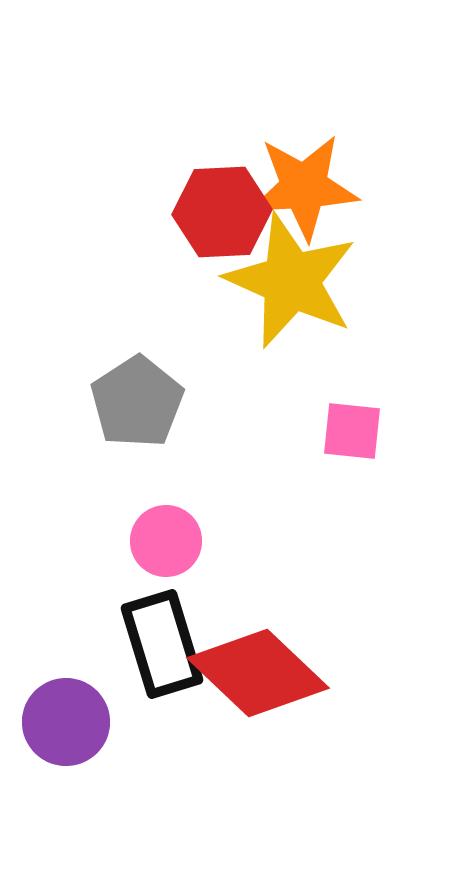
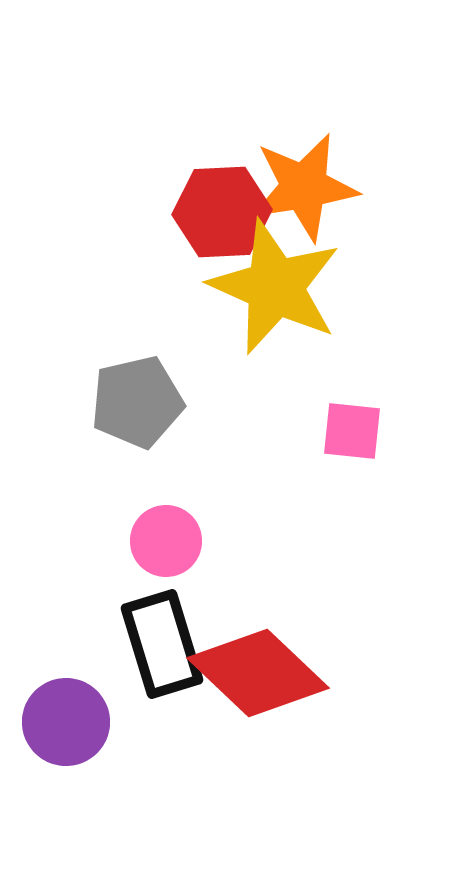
orange star: rotated 6 degrees counterclockwise
yellow star: moved 16 px left, 6 px down
gray pentagon: rotated 20 degrees clockwise
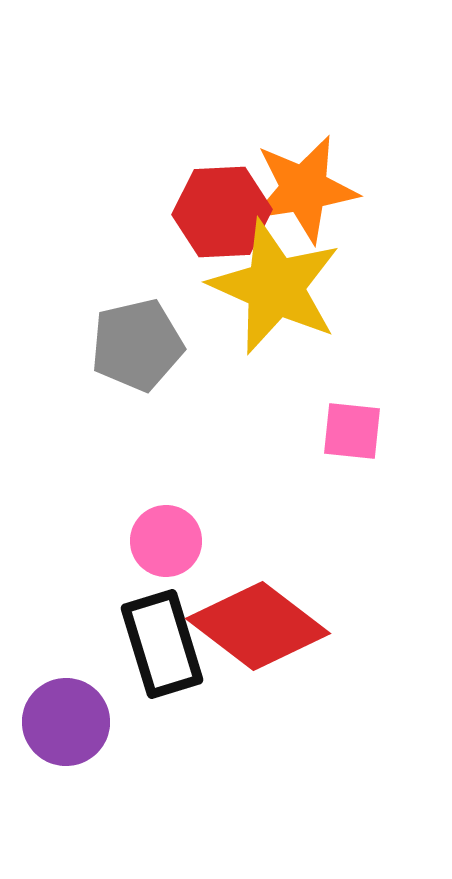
orange star: moved 2 px down
gray pentagon: moved 57 px up
red diamond: moved 47 px up; rotated 6 degrees counterclockwise
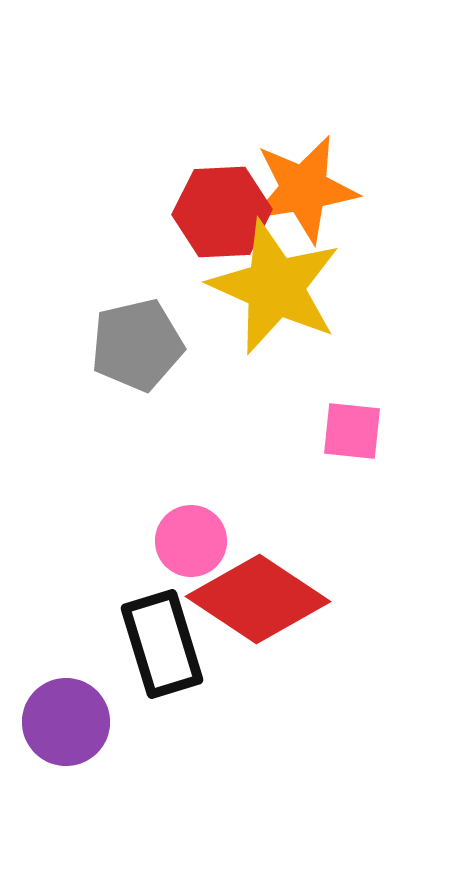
pink circle: moved 25 px right
red diamond: moved 27 px up; rotated 4 degrees counterclockwise
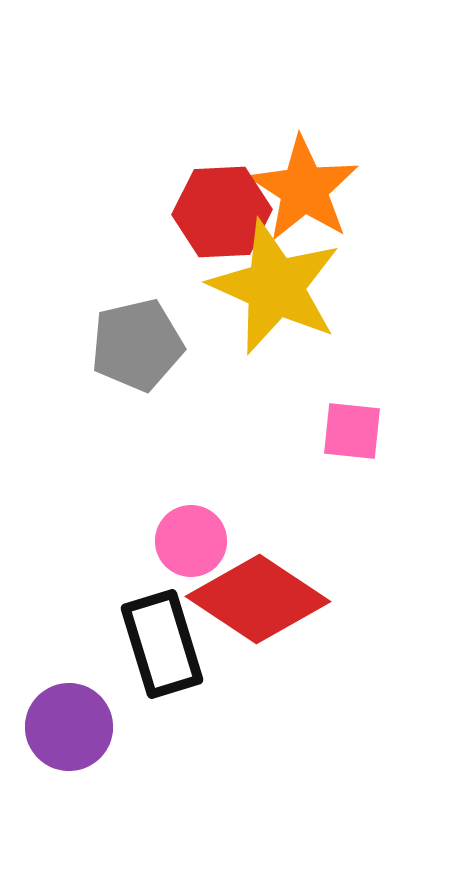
orange star: rotated 30 degrees counterclockwise
purple circle: moved 3 px right, 5 px down
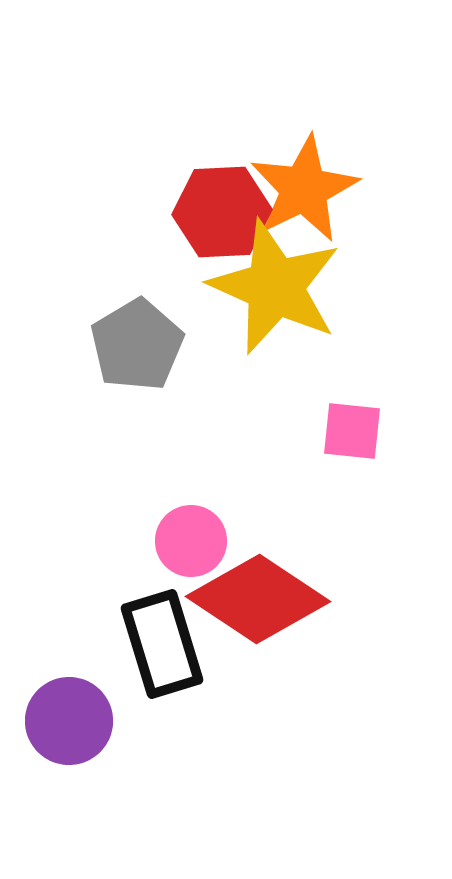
orange star: rotated 13 degrees clockwise
gray pentagon: rotated 18 degrees counterclockwise
purple circle: moved 6 px up
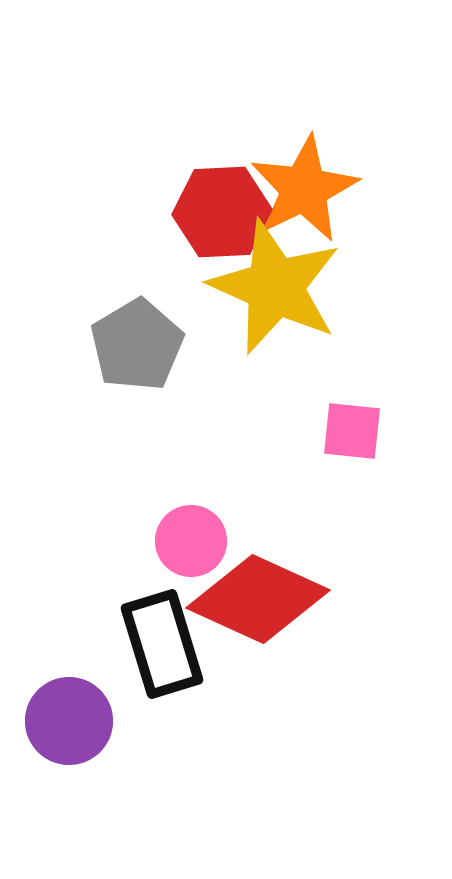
red diamond: rotated 9 degrees counterclockwise
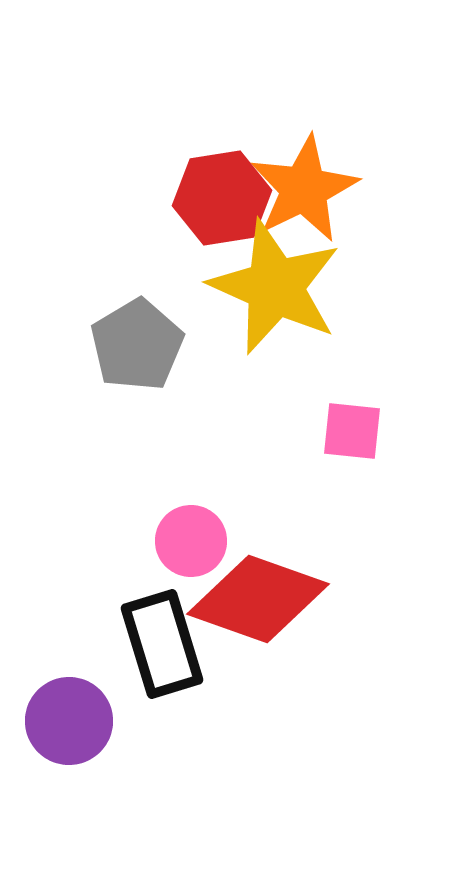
red hexagon: moved 14 px up; rotated 6 degrees counterclockwise
red diamond: rotated 5 degrees counterclockwise
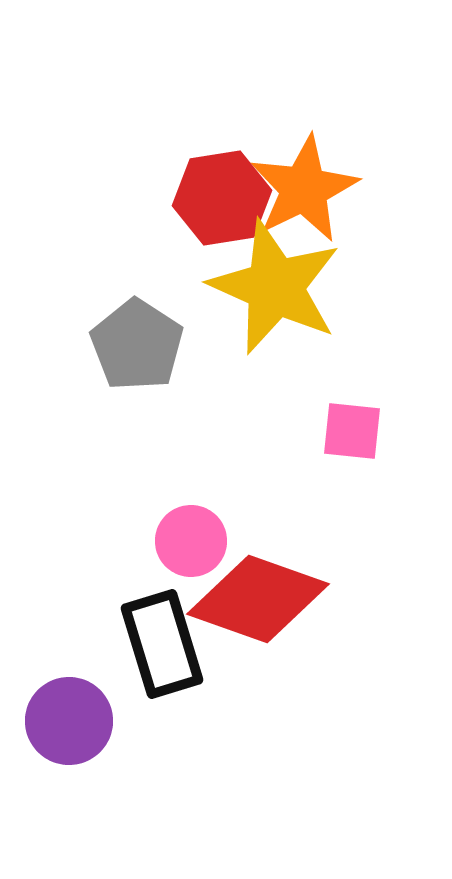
gray pentagon: rotated 8 degrees counterclockwise
